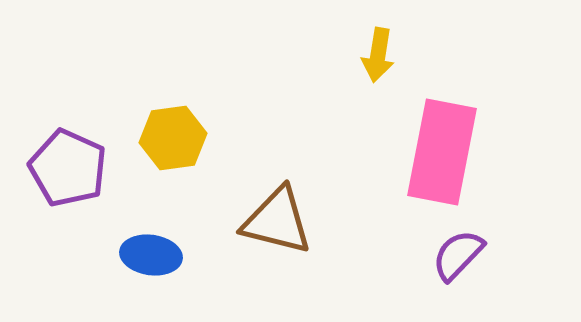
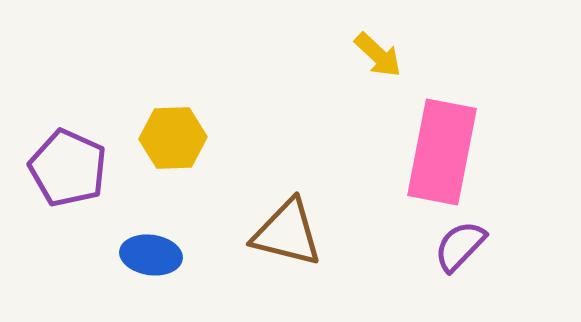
yellow arrow: rotated 56 degrees counterclockwise
yellow hexagon: rotated 6 degrees clockwise
brown triangle: moved 10 px right, 12 px down
purple semicircle: moved 2 px right, 9 px up
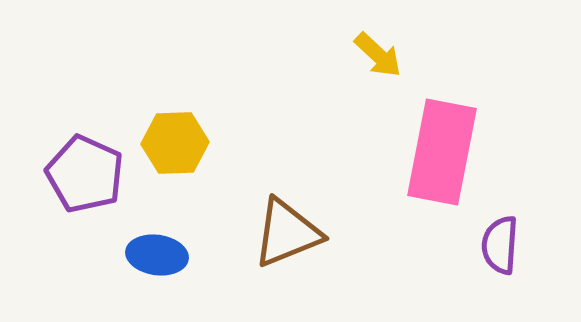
yellow hexagon: moved 2 px right, 5 px down
purple pentagon: moved 17 px right, 6 px down
brown triangle: rotated 36 degrees counterclockwise
purple semicircle: moved 40 px right, 1 px up; rotated 40 degrees counterclockwise
blue ellipse: moved 6 px right
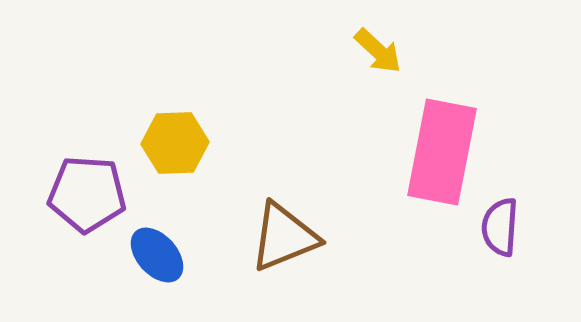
yellow arrow: moved 4 px up
purple pentagon: moved 2 px right, 20 px down; rotated 20 degrees counterclockwise
brown triangle: moved 3 px left, 4 px down
purple semicircle: moved 18 px up
blue ellipse: rotated 40 degrees clockwise
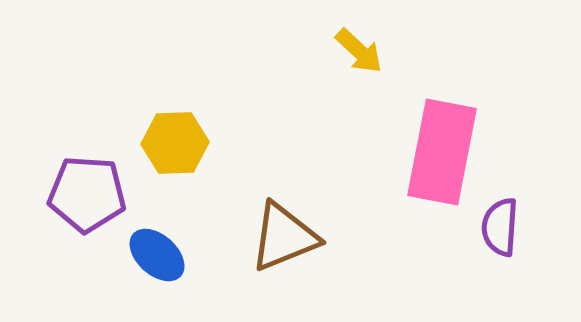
yellow arrow: moved 19 px left
blue ellipse: rotated 6 degrees counterclockwise
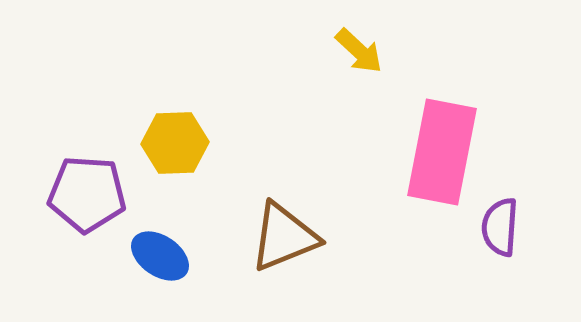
blue ellipse: moved 3 px right, 1 px down; rotated 8 degrees counterclockwise
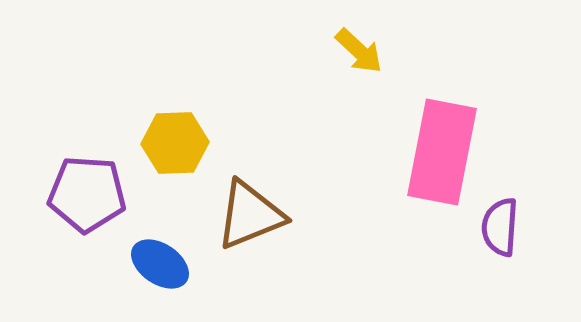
brown triangle: moved 34 px left, 22 px up
blue ellipse: moved 8 px down
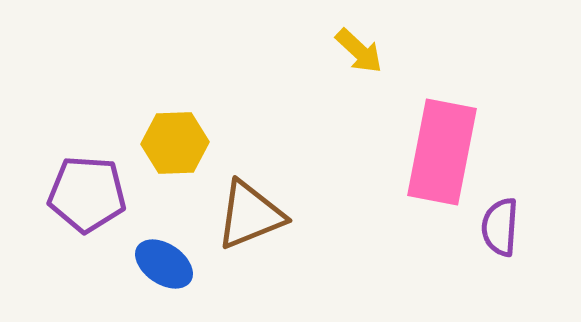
blue ellipse: moved 4 px right
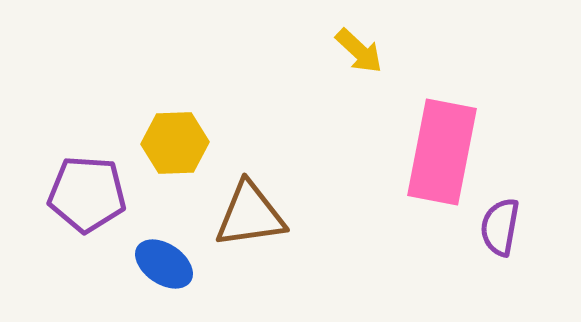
brown triangle: rotated 14 degrees clockwise
purple semicircle: rotated 6 degrees clockwise
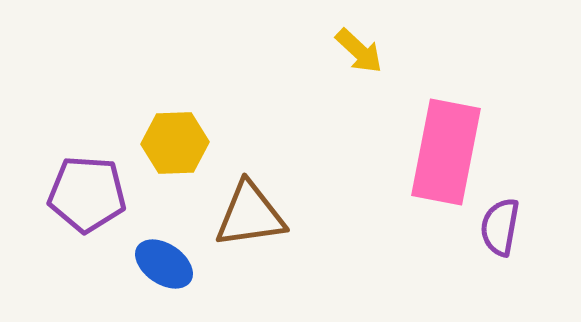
pink rectangle: moved 4 px right
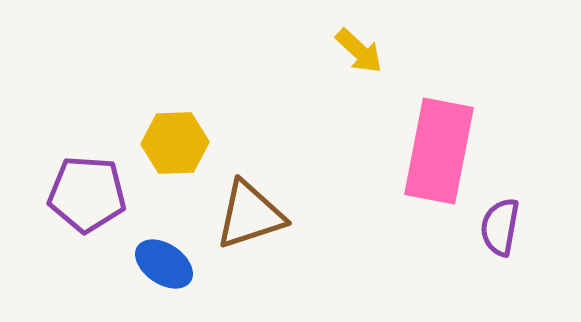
pink rectangle: moved 7 px left, 1 px up
brown triangle: rotated 10 degrees counterclockwise
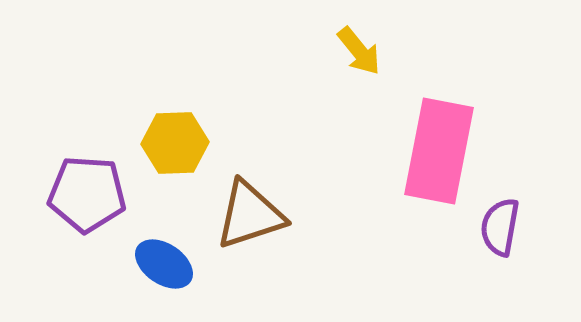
yellow arrow: rotated 8 degrees clockwise
